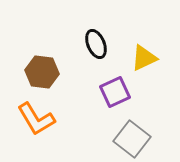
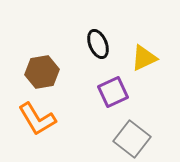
black ellipse: moved 2 px right
brown hexagon: rotated 16 degrees counterclockwise
purple square: moved 2 px left
orange L-shape: moved 1 px right
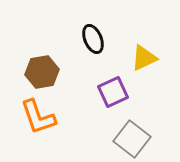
black ellipse: moved 5 px left, 5 px up
orange L-shape: moved 1 px right, 2 px up; rotated 12 degrees clockwise
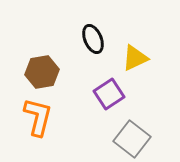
yellow triangle: moved 9 px left
purple square: moved 4 px left, 2 px down; rotated 8 degrees counterclockwise
orange L-shape: rotated 147 degrees counterclockwise
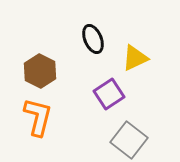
brown hexagon: moved 2 px left, 1 px up; rotated 24 degrees counterclockwise
gray square: moved 3 px left, 1 px down
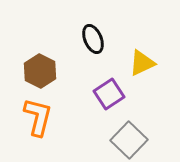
yellow triangle: moved 7 px right, 5 px down
gray square: rotated 6 degrees clockwise
